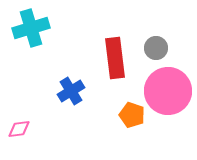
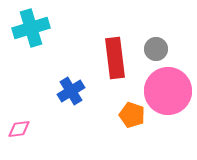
gray circle: moved 1 px down
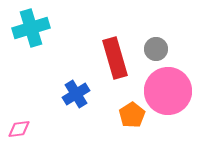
red rectangle: rotated 9 degrees counterclockwise
blue cross: moved 5 px right, 3 px down
orange pentagon: rotated 20 degrees clockwise
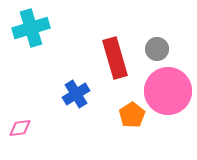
gray circle: moved 1 px right
pink diamond: moved 1 px right, 1 px up
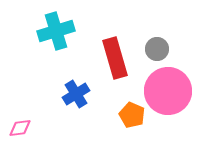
cyan cross: moved 25 px right, 3 px down
orange pentagon: rotated 15 degrees counterclockwise
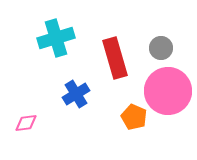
cyan cross: moved 7 px down
gray circle: moved 4 px right, 1 px up
orange pentagon: moved 2 px right, 2 px down
pink diamond: moved 6 px right, 5 px up
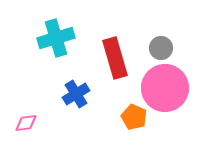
pink circle: moved 3 px left, 3 px up
